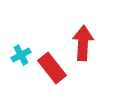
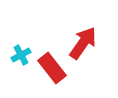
red arrow: rotated 32 degrees clockwise
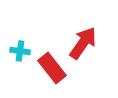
cyan cross: moved 1 px left, 4 px up; rotated 36 degrees clockwise
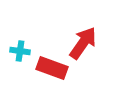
red rectangle: rotated 32 degrees counterclockwise
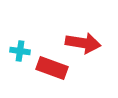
red arrow: rotated 64 degrees clockwise
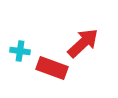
red arrow: rotated 52 degrees counterclockwise
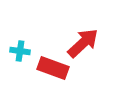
red rectangle: moved 1 px right
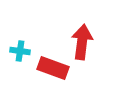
red arrow: moved 1 px left, 1 px up; rotated 40 degrees counterclockwise
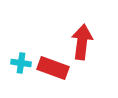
cyan cross: moved 1 px right, 12 px down
